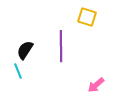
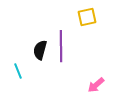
yellow square: rotated 30 degrees counterclockwise
black semicircle: moved 15 px right; rotated 18 degrees counterclockwise
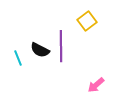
yellow square: moved 4 px down; rotated 24 degrees counterclockwise
black semicircle: rotated 78 degrees counterclockwise
cyan line: moved 13 px up
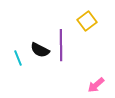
purple line: moved 1 px up
